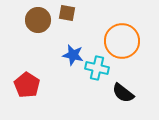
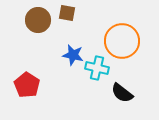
black semicircle: moved 1 px left
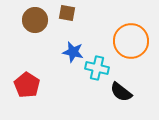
brown circle: moved 3 px left
orange circle: moved 9 px right
blue star: moved 3 px up
black semicircle: moved 1 px left, 1 px up
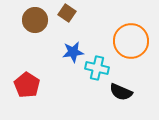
brown square: rotated 24 degrees clockwise
blue star: rotated 20 degrees counterclockwise
black semicircle: rotated 15 degrees counterclockwise
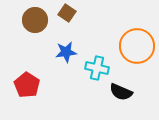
orange circle: moved 6 px right, 5 px down
blue star: moved 7 px left
